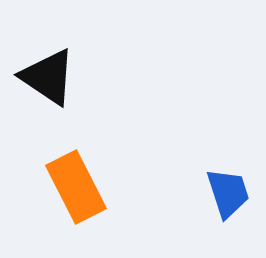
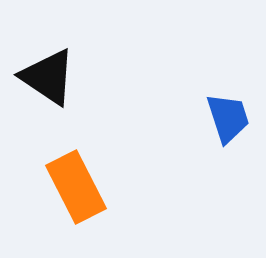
blue trapezoid: moved 75 px up
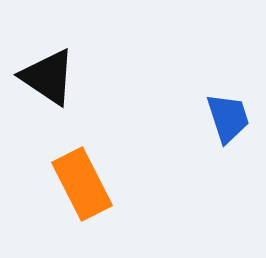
orange rectangle: moved 6 px right, 3 px up
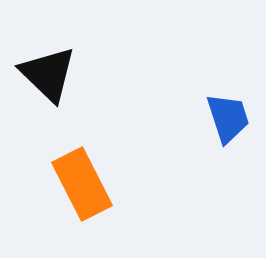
black triangle: moved 3 px up; rotated 10 degrees clockwise
